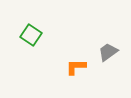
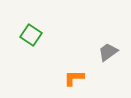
orange L-shape: moved 2 px left, 11 px down
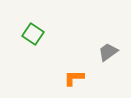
green square: moved 2 px right, 1 px up
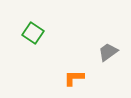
green square: moved 1 px up
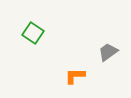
orange L-shape: moved 1 px right, 2 px up
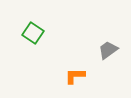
gray trapezoid: moved 2 px up
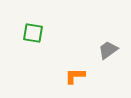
green square: rotated 25 degrees counterclockwise
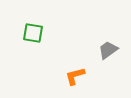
orange L-shape: rotated 15 degrees counterclockwise
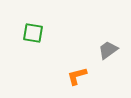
orange L-shape: moved 2 px right
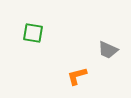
gray trapezoid: rotated 120 degrees counterclockwise
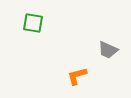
green square: moved 10 px up
